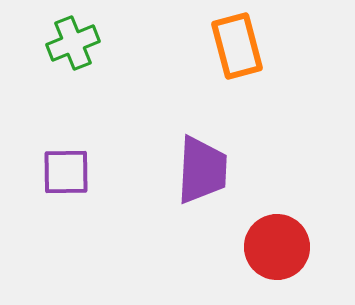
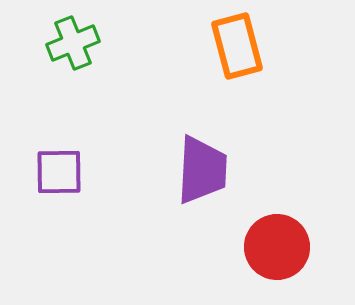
purple square: moved 7 px left
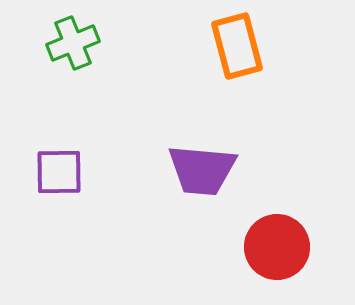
purple trapezoid: rotated 92 degrees clockwise
